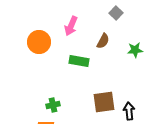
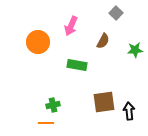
orange circle: moved 1 px left
green rectangle: moved 2 px left, 4 px down
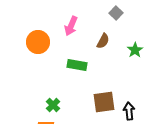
green star: rotated 28 degrees counterclockwise
green cross: rotated 32 degrees counterclockwise
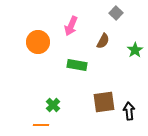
orange line: moved 5 px left, 2 px down
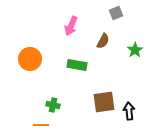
gray square: rotated 24 degrees clockwise
orange circle: moved 8 px left, 17 px down
green cross: rotated 32 degrees counterclockwise
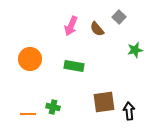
gray square: moved 3 px right, 4 px down; rotated 24 degrees counterclockwise
brown semicircle: moved 6 px left, 12 px up; rotated 112 degrees clockwise
green star: rotated 21 degrees clockwise
green rectangle: moved 3 px left, 1 px down
green cross: moved 2 px down
orange line: moved 13 px left, 11 px up
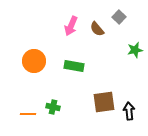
orange circle: moved 4 px right, 2 px down
